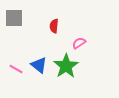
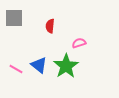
red semicircle: moved 4 px left
pink semicircle: rotated 16 degrees clockwise
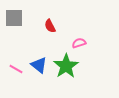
red semicircle: rotated 32 degrees counterclockwise
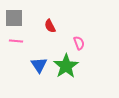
pink semicircle: rotated 88 degrees clockwise
blue triangle: rotated 18 degrees clockwise
pink line: moved 28 px up; rotated 24 degrees counterclockwise
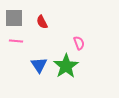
red semicircle: moved 8 px left, 4 px up
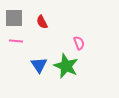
green star: rotated 15 degrees counterclockwise
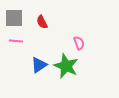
blue triangle: rotated 30 degrees clockwise
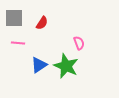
red semicircle: moved 1 px down; rotated 120 degrees counterclockwise
pink line: moved 2 px right, 2 px down
